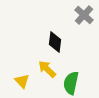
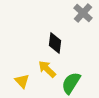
gray cross: moved 1 px left, 2 px up
black diamond: moved 1 px down
green semicircle: rotated 20 degrees clockwise
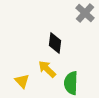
gray cross: moved 2 px right
green semicircle: rotated 30 degrees counterclockwise
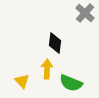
yellow arrow: rotated 48 degrees clockwise
green semicircle: rotated 70 degrees counterclockwise
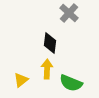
gray cross: moved 16 px left
black diamond: moved 5 px left
yellow triangle: moved 1 px left, 1 px up; rotated 35 degrees clockwise
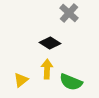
black diamond: rotated 65 degrees counterclockwise
green semicircle: moved 1 px up
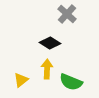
gray cross: moved 2 px left, 1 px down
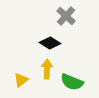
gray cross: moved 1 px left, 2 px down
green semicircle: moved 1 px right
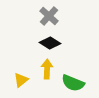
gray cross: moved 17 px left
green semicircle: moved 1 px right, 1 px down
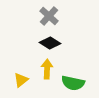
green semicircle: rotated 10 degrees counterclockwise
